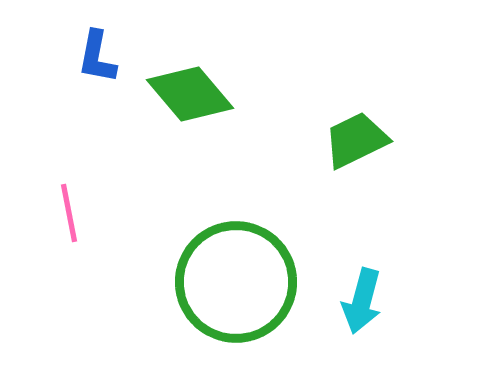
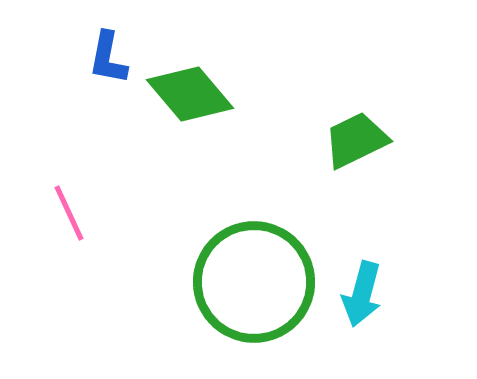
blue L-shape: moved 11 px right, 1 px down
pink line: rotated 14 degrees counterclockwise
green circle: moved 18 px right
cyan arrow: moved 7 px up
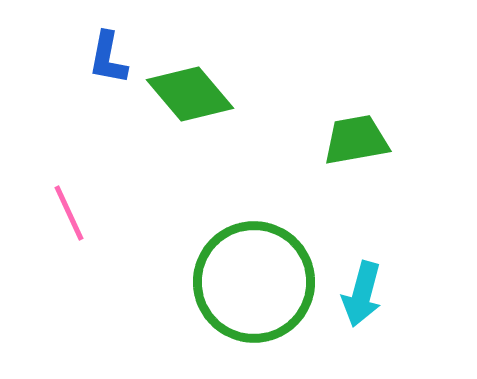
green trapezoid: rotated 16 degrees clockwise
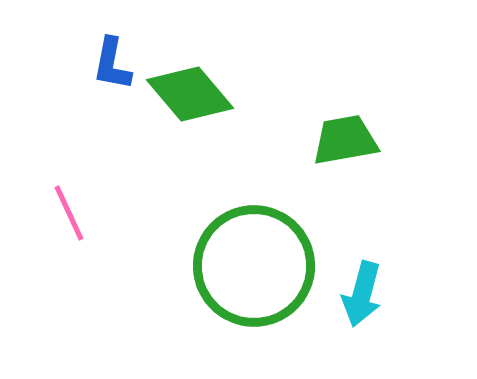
blue L-shape: moved 4 px right, 6 px down
green trapezoid: moved 11 px left
green circle: moved 16 px up
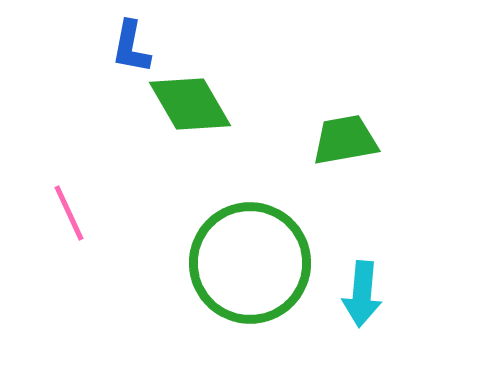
blue L-shape: moved 19 px right, 17 px up
green diamond: moved 10 px down; rotated 10 degrees clockwise
green circle: moved 4 px left, 3 px up
cyan arrow: rotated 10 degrees counterclockwise
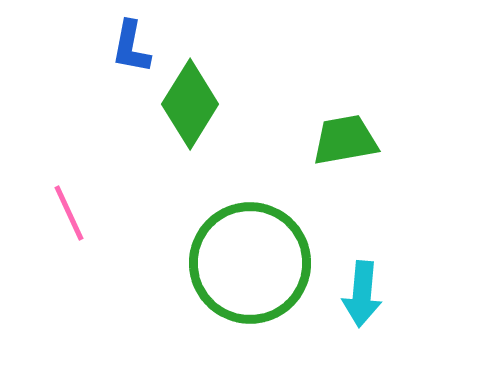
green diamond: rotated 62 degrees clockwise
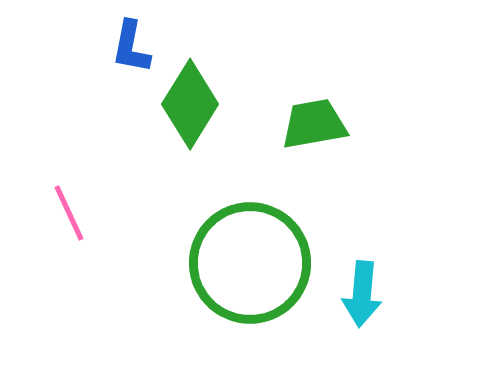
green trapezoid: moved 31 px left, 16 px up
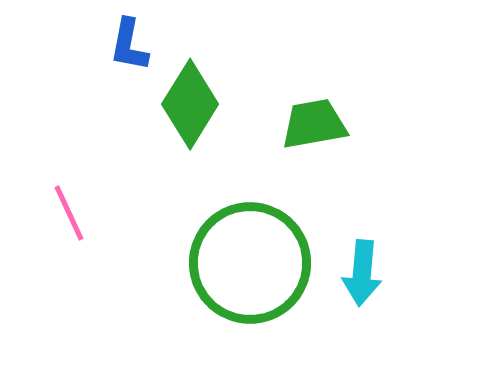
blue L-shape: moved 2 px left, 2 px up
cyan arrow: moved 21 px up
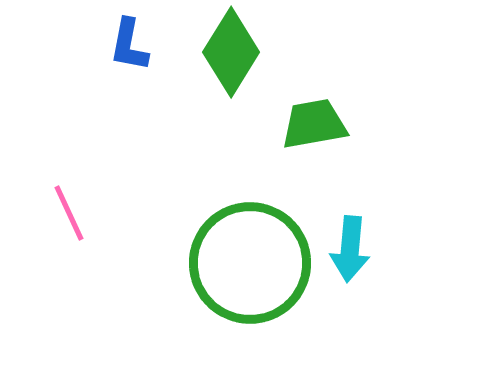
green diamond: moved 41 px right, 52 px up
cyan arrow: moved 12 px left, 24 px up
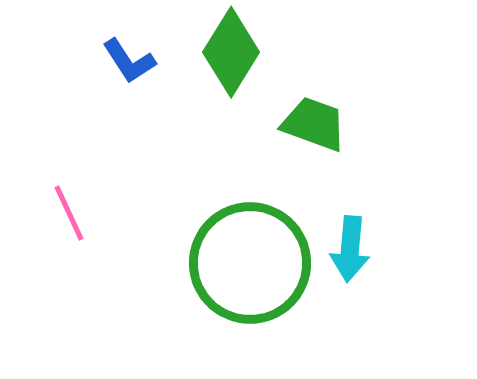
blue L-shape: moved 16 px down; rotated 44 degrees counterclockwise
green trapezoid: rotated 30 degrees clockwise
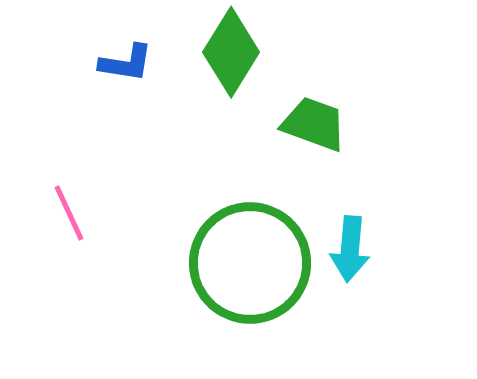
blue L-shape: moved 3 px left, 2 px down; rotated 48 degrees counterclockwise
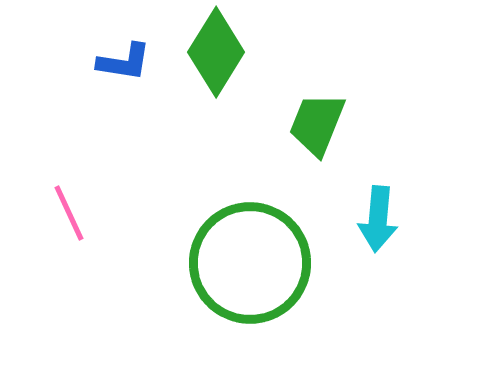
green diamond: moved 15 px left
blue L-shape: moved 2 px left, 1 px up
green trapezoid: moved 3 px right; rotated 88 degrees counterclockwise
cyan arrow: moved 28 px right, 30 px up
